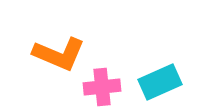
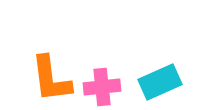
orange L-shape: moved 8 px left, 25 px down; rotated 60 degrees clockwise
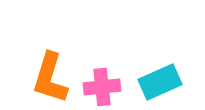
orange L-shape: moved 1 px left, 1 px up; rotated 24 degrees clockwise
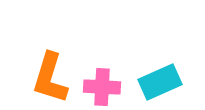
pink cross: rotated 9 degrees clockwise
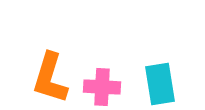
cyan rectangle: moved 2 px down; rotated 75 degrees counterclockwise
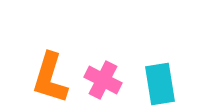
pink cross: moved 1 px right, 7 px up; rotated 24 degrees clockwise
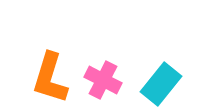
cyan rectangle: moved 1 px right; rotated 48 degrees clockwise
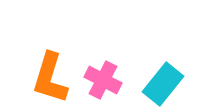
cyan rectangle: moved 2 px right
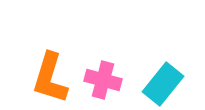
pink cross: rotated 12 degrees counterclockwise
